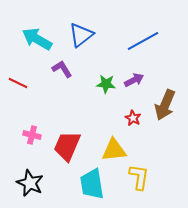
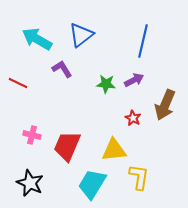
blue line: rotated 48 degrees counterclockwise
cyan trapezoid: rotated 40 degrees clockwise
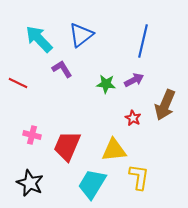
cyan arrow: moved 2 px right; rotated 16 degrees clockwise
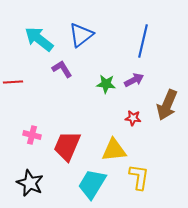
cyan arrow: rotated 8 degrees counterclockwise
red line: moved 5 px left, 1 px up; rotated 30 degrees counterclockwise
brown arrow: moved 2 px right
red star: rotated 21 degrees counterclockwise
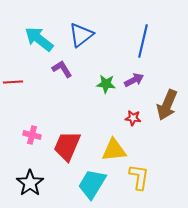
black star: rotated 12 degrees clockwise
